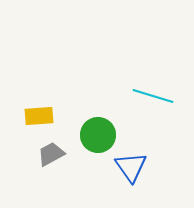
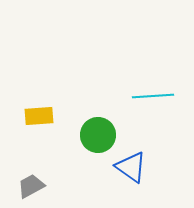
cyan line: rotated 21 degrees counterclockwise
gray trapezoid: moved 20 px left, 32 px down
blue triangle: rotated 20 degrees counterclockwise
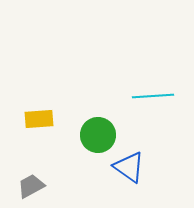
yellow rectangle: moved 3 px down
blue triangle: moved 2 px left
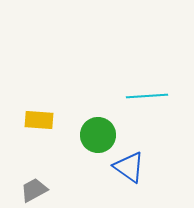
cyan line: moved 6 px left
yellow rectangle: moved 1 px down; rotated 8 degrees clockwise
gray trapezoid: moved 3 px right, 4 px down
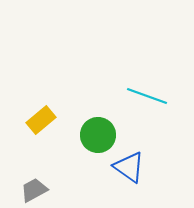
cyan line: rotated 24 degrees clockwise
yellow rectangle: moved 2 px right; rotated 44 degrees counterclockwise
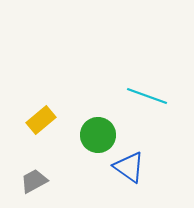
gray trapezoid: moved 9 px up
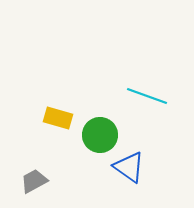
yellow rectangle: moved 17 px right, 2 px up; rotated 56 degrees clockwise
green circle: moved 2 px right
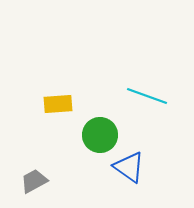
yellow rectangle: moved 14 px up; rotated 20 degrees counterclockwise
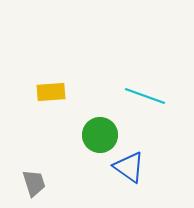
cyan line: moved 2 px left
yellow rectangle: moved 7 px left, 12 px up
gray trapezoid: moved 2 px down; rotated 100 degrees clockwise
